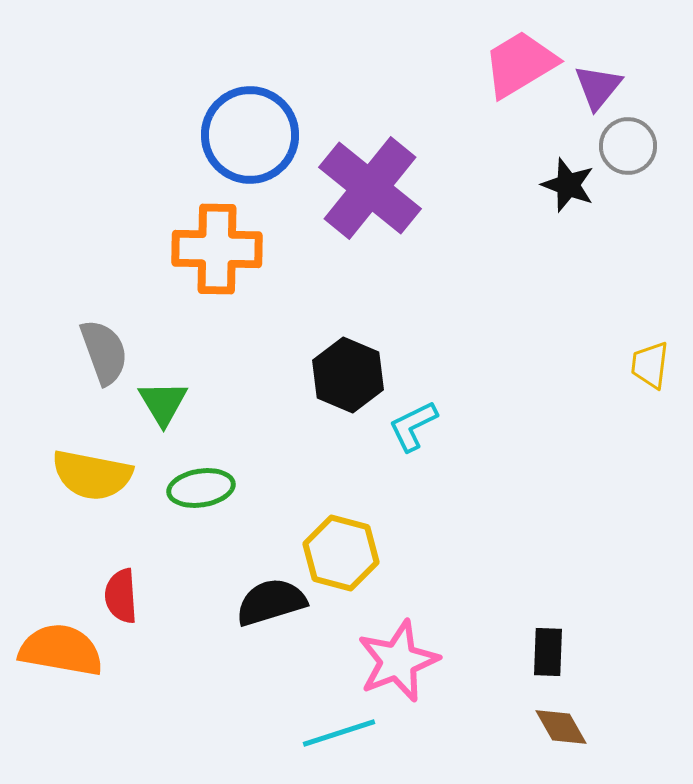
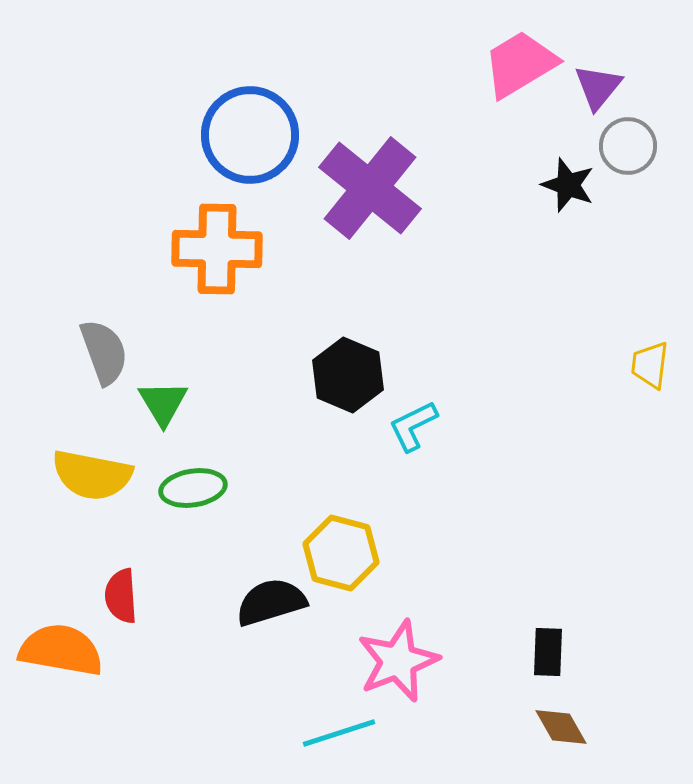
green ellipse: moved 8 px left
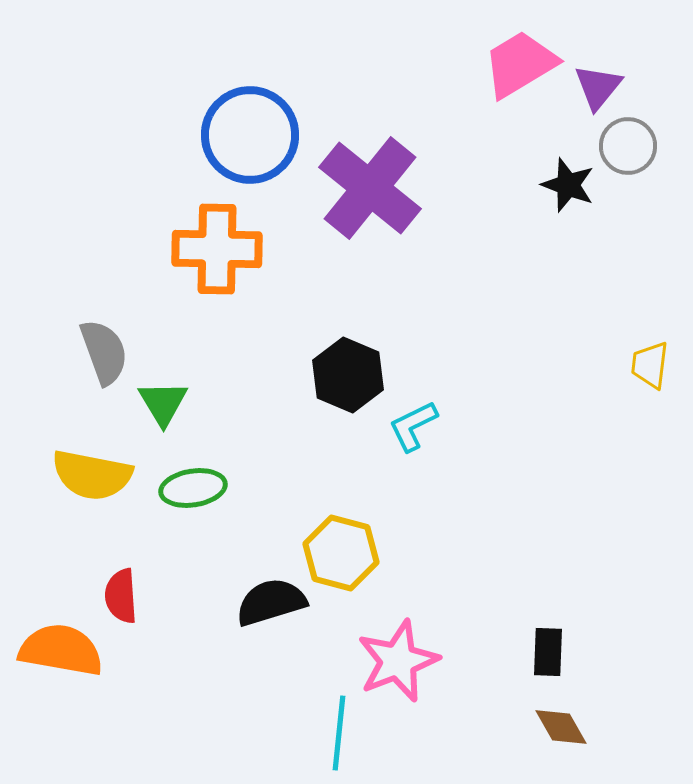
cyan line: rotated 66 degrees counterclockwise
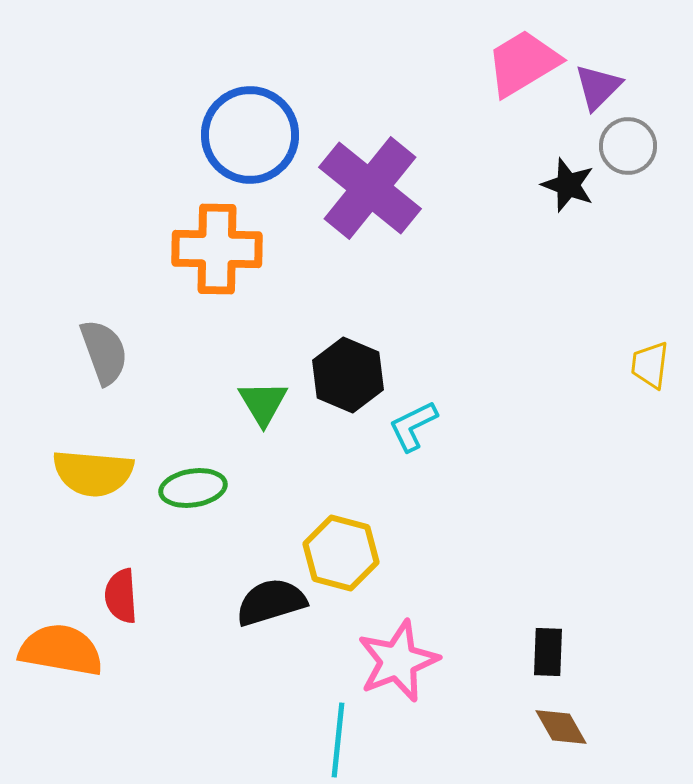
pink trapezoid: moved 3 px right, 1 px up
purple triangle: rotated 6 degrees clockwise
green triangle: moved 100 px right
yellow semicircle: moved 1 px right, 2 px up; rotated 6 degrees counterclockwise
cyan line: moved 1 px left, 7 px down
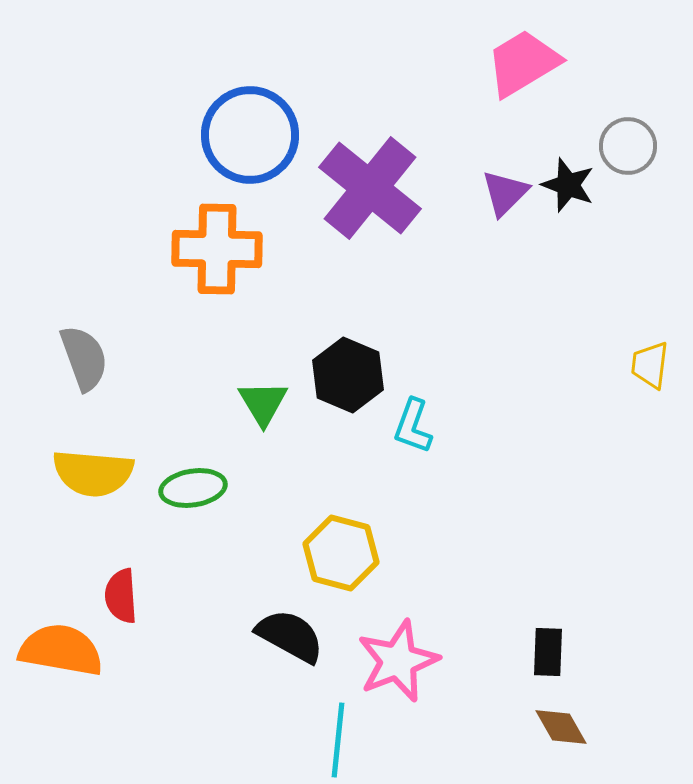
purple triangle: moved 93 px left, 106 px down
gray semicircle: moved 20 px left, 6 px down
cyan L-shape: rotated 44 degrees counterclockwise
black semicircle: moved 19 px right, 34 px down; rotated 46 degrees clockwise
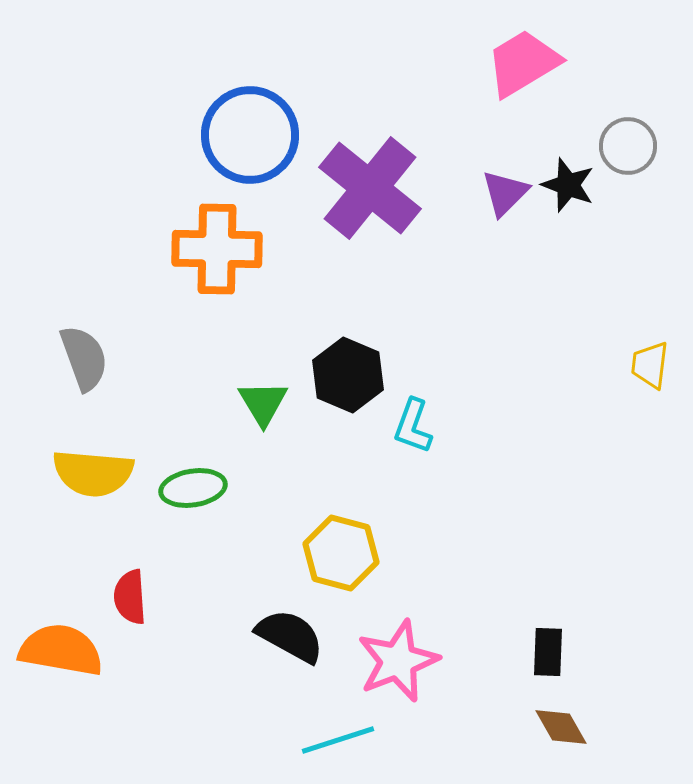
red semicircle: moved 9 px right, 1 px down
cyan line: rotated 66 degrees clockwise
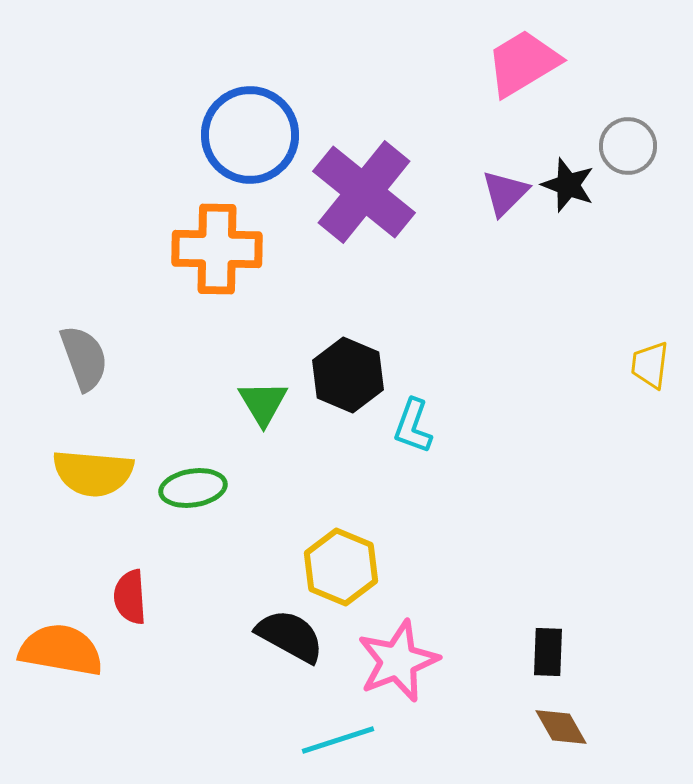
purple cross: moved 6 px left, 4 px down
yellow hexagon: moved 14 px down; rotated 8 degrees clockwise
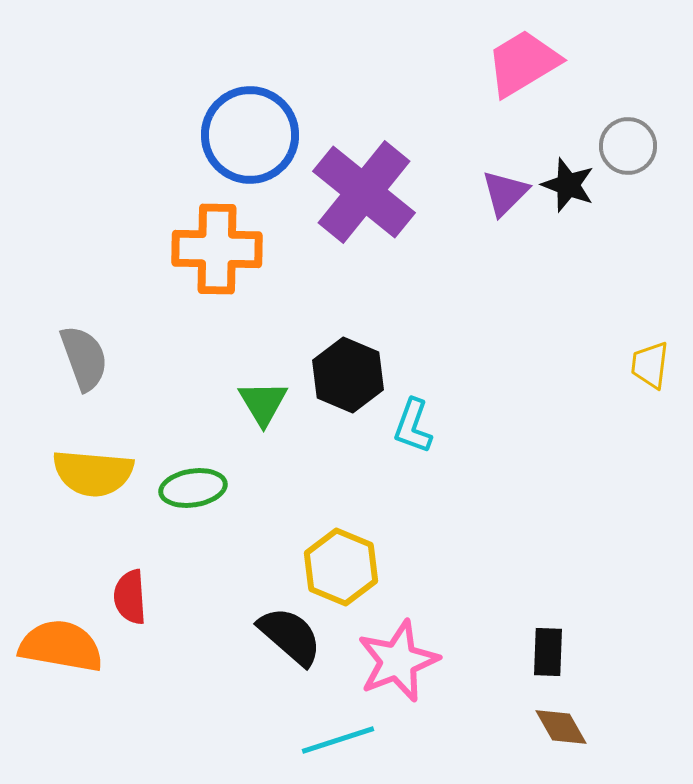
black semicircle: rotated 12 degrees clockwise
orange semicircle: moved 4 px up
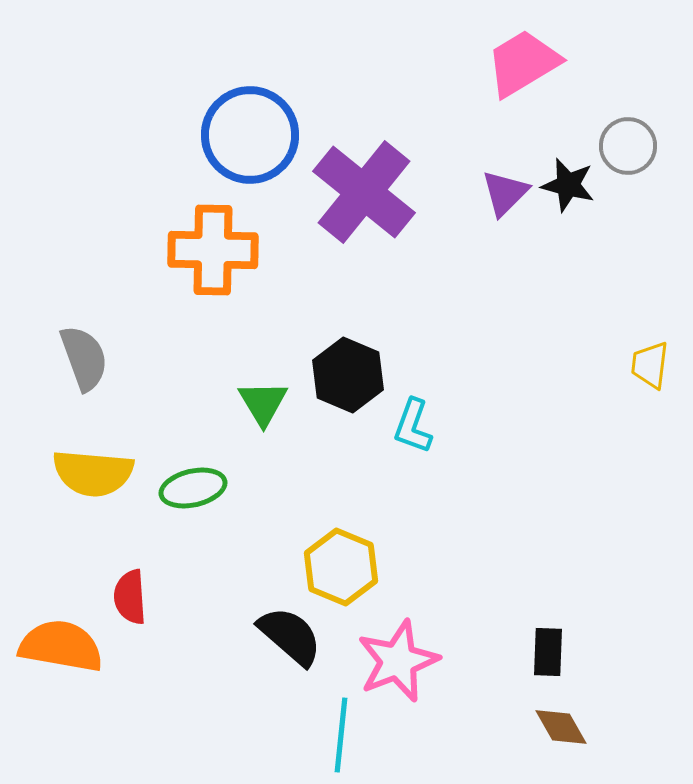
black star: rotated 6 degrees counterclockwise
orange cross: moved 4 px left, 1 px down
green ellipse: rotated 4 degrees counterclockwise
cyan line: moved 3 px right, 5 px up; rotated 66 degrees counterclockwise
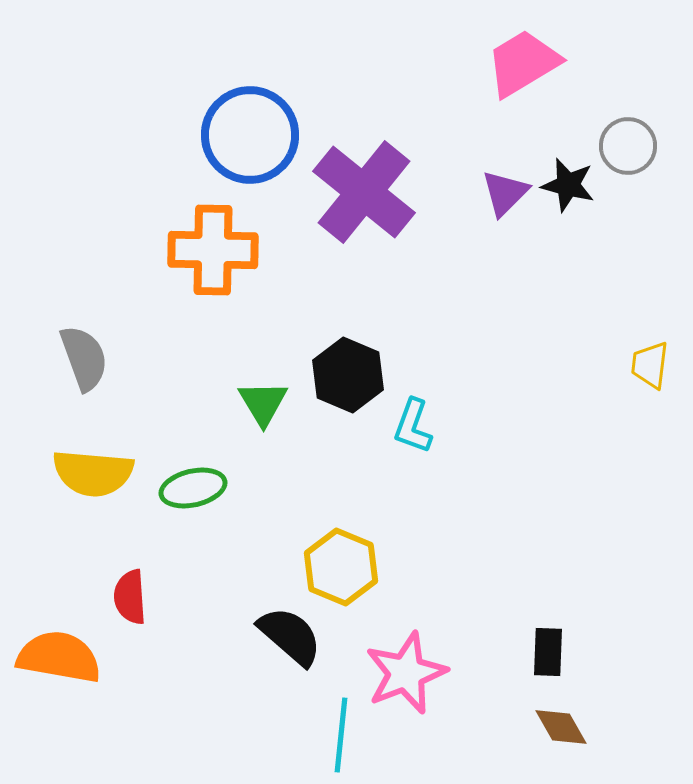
orange semicircle: moved 2 px left, 11 px down
pink star: moved 8 px right, 12 px down
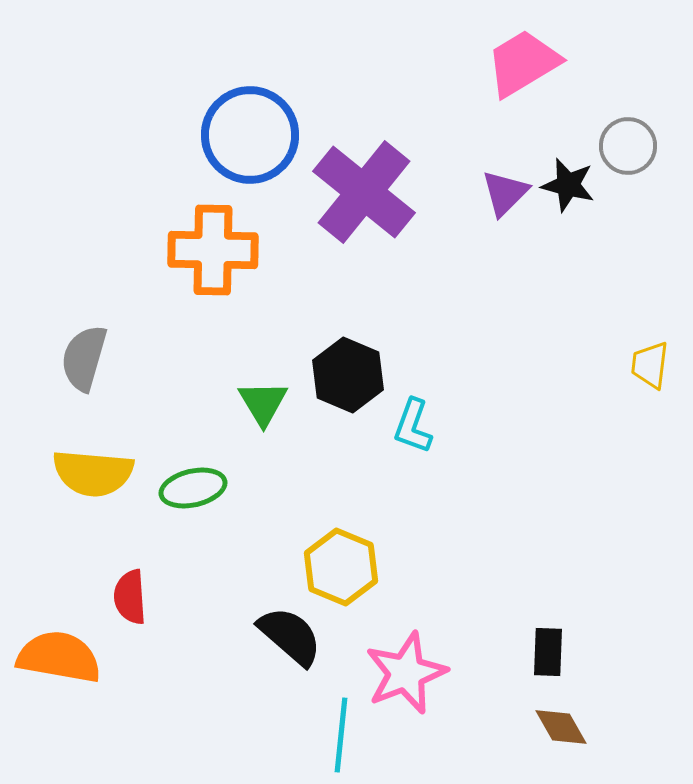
gray semicircle: rotated 144 degrees counterclockwise
